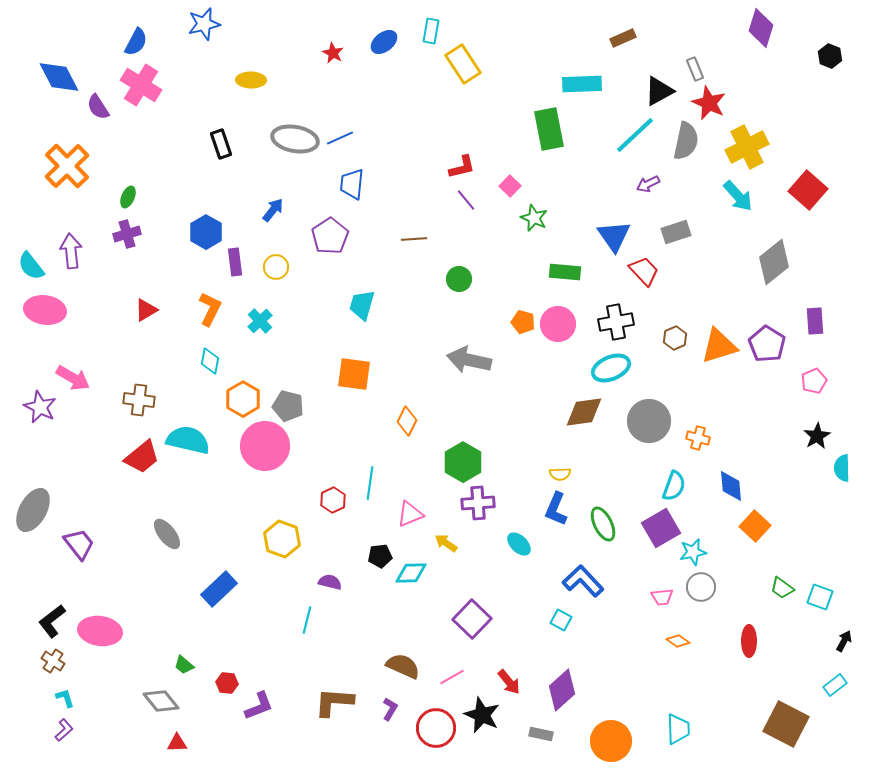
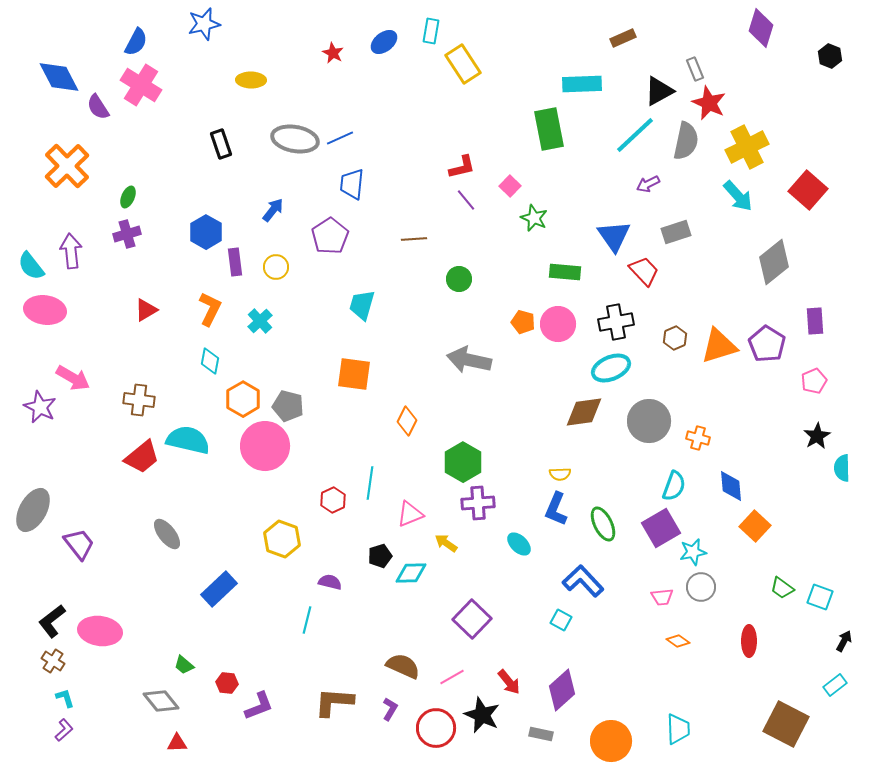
black pentagon at (380, 556): rotated 10 degrees counterclockwise
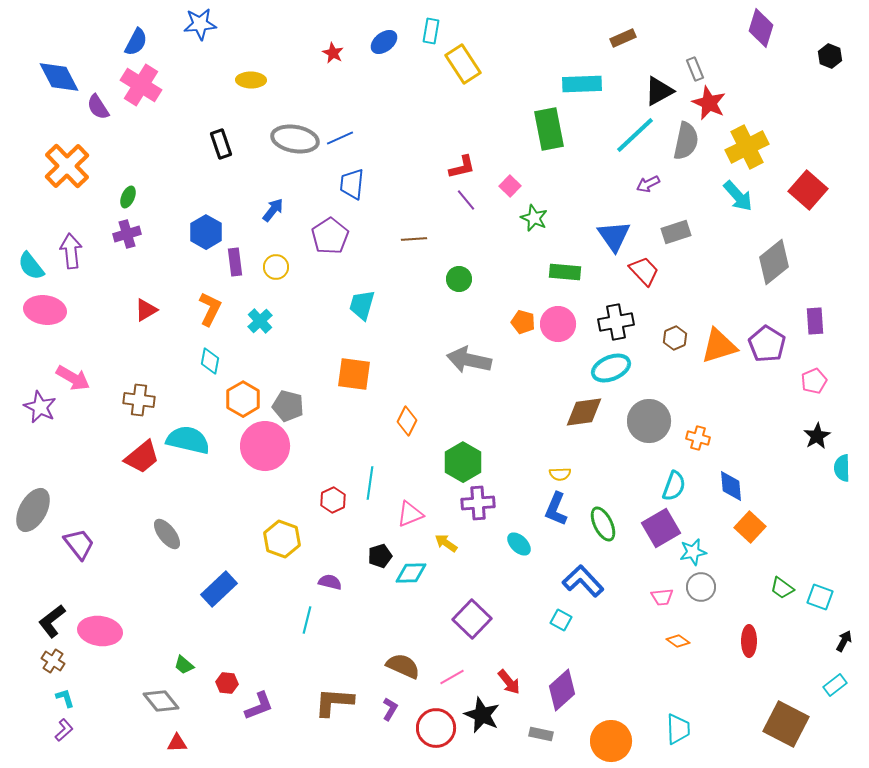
blue star at (204, 24): moved 4 px left; rotated 8 degrees clockwise
orange square at (755, 526): moved 5 px left, 1 px down
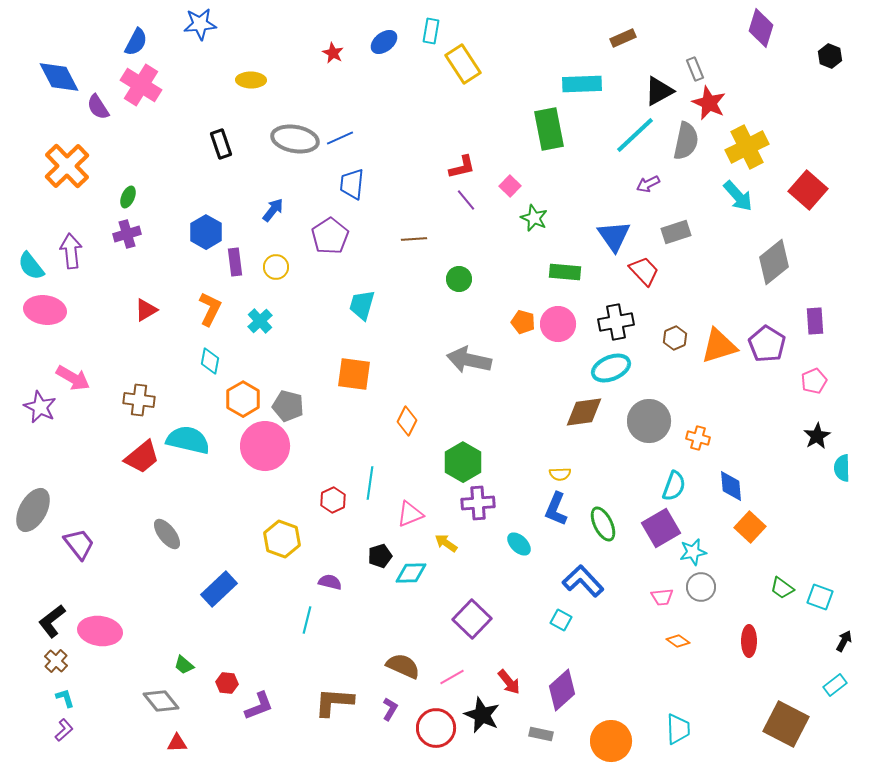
brown cross at (53, 661): moved 3 px right; rotated 10 degrees clockwise
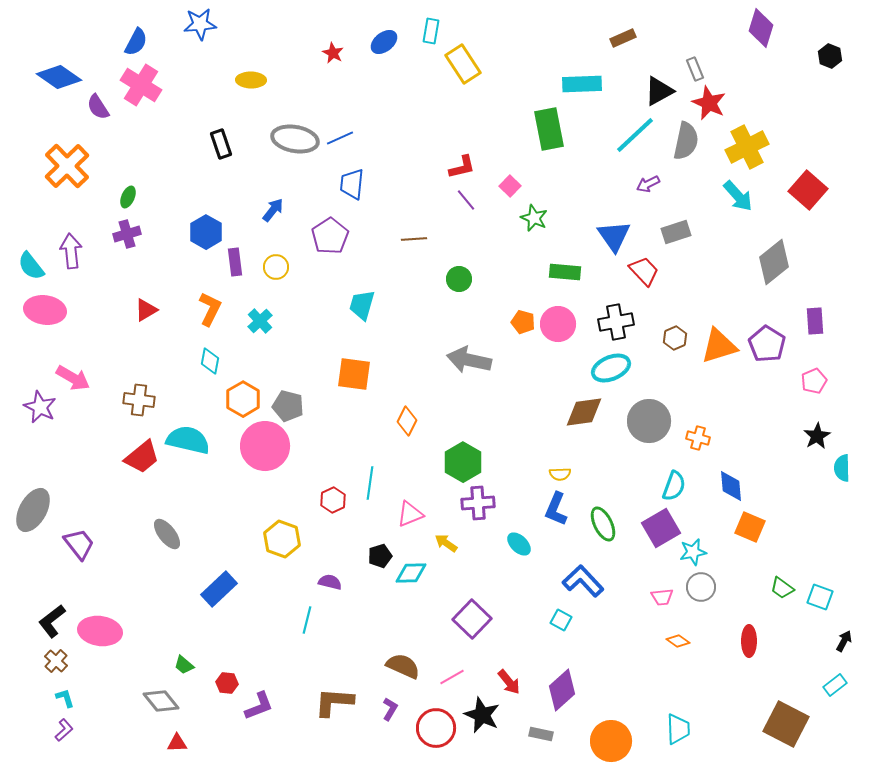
blue diamond at (59, 77): rotated 27 degrees counterclockwise
orange square at (750, 527): rotated 20 degrees counterclockwise
